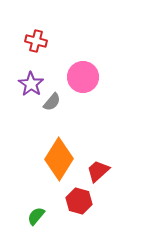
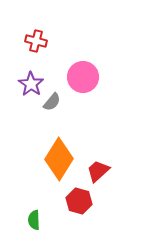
green semicircle: moved 2 px left, 4 px down; rotated 42 degrees counterclockwise
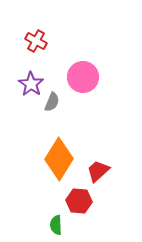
red cross: rotated 15 degrees clockwise
gray semicircle: rotated 18 degrees counterclockwise
red hexagon: rotated 10 degrees counterclockwise
green semicircle: moved 22 px right, 5 px down
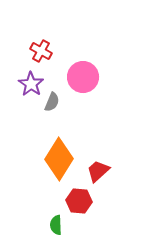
red cross: moved 5 px right, 10 px down
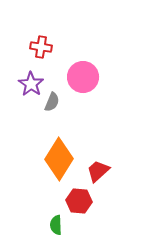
red cross: moved 4 px up; rotated 20 degrees counterclockwise
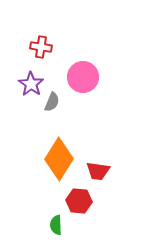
red trapezoid: rotated 130 degrees counterclockwise
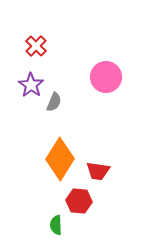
red cross: moved 5 px left, 1 px up; rotated 35 degrees clockwise
pink circle: moved 23 px right
purple star: moved 1 px down
gray semicircle: moved 2 px right
orange diamond: moved 1 px right
